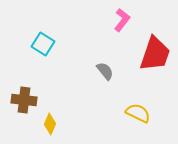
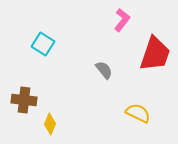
gray semicircle: moved 1 px left, 1 px up
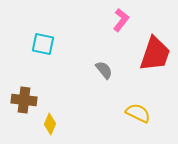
pink L-shape: moved 1 px left
cyan square: rotated 20 degrees counterclockwise
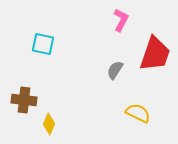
pink L-shape: rotated 10 degrees counterclockwise
gray semicircle: moved 11 px right; rotated 108 degrees counterclockwise
yellow diamond: moved 1 px left
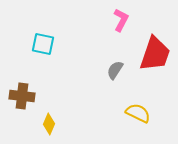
brown cross: moved 2 px left, 4 px up
